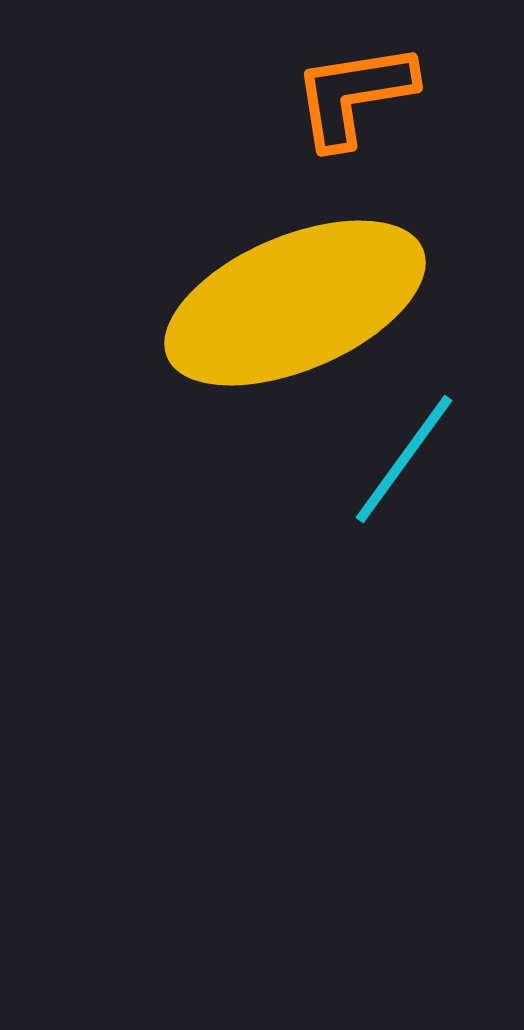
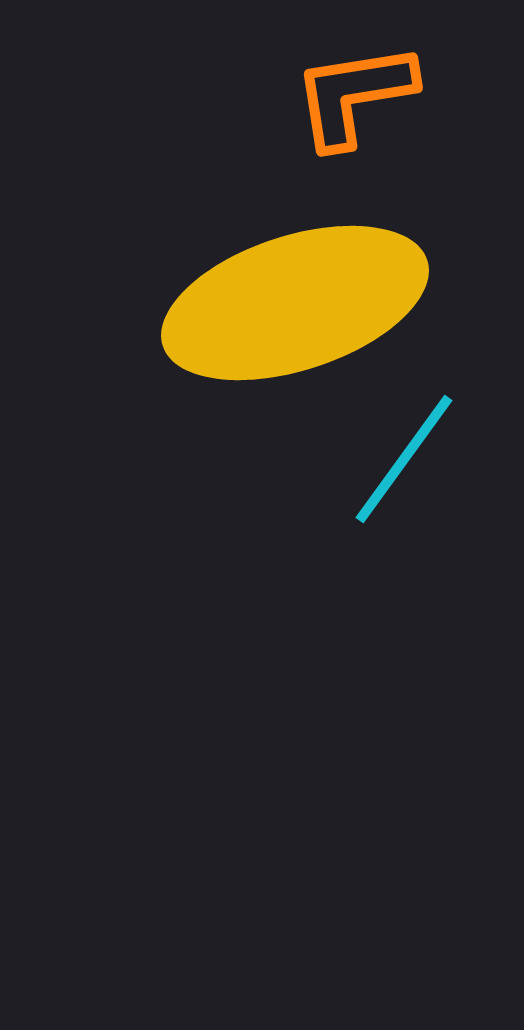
yellow ellipse: rotated 5 degrees clockwise
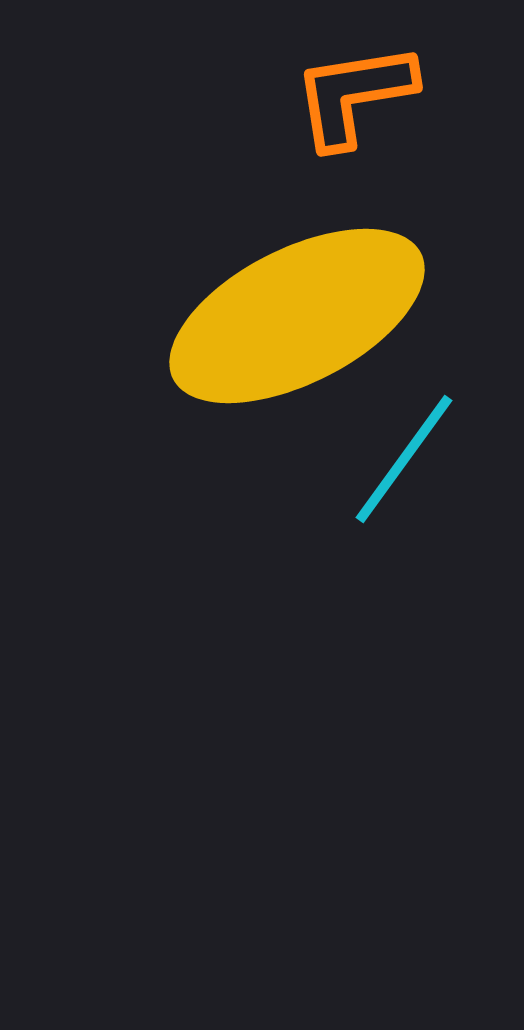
yellow ellipse: moved 2 px right, 13 px down; rotated 9 degrees counterclockwise
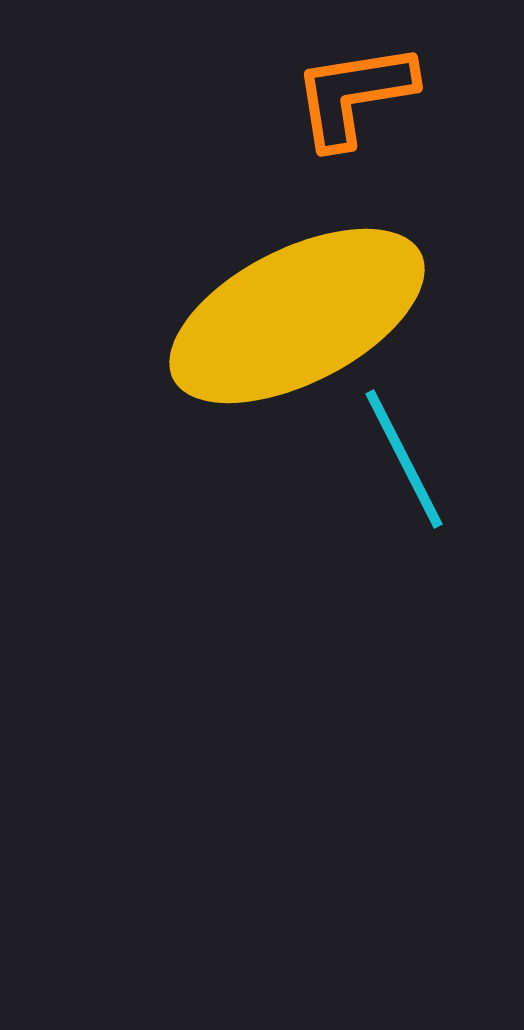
cyan line: rotated 63 degrees counterclockwise
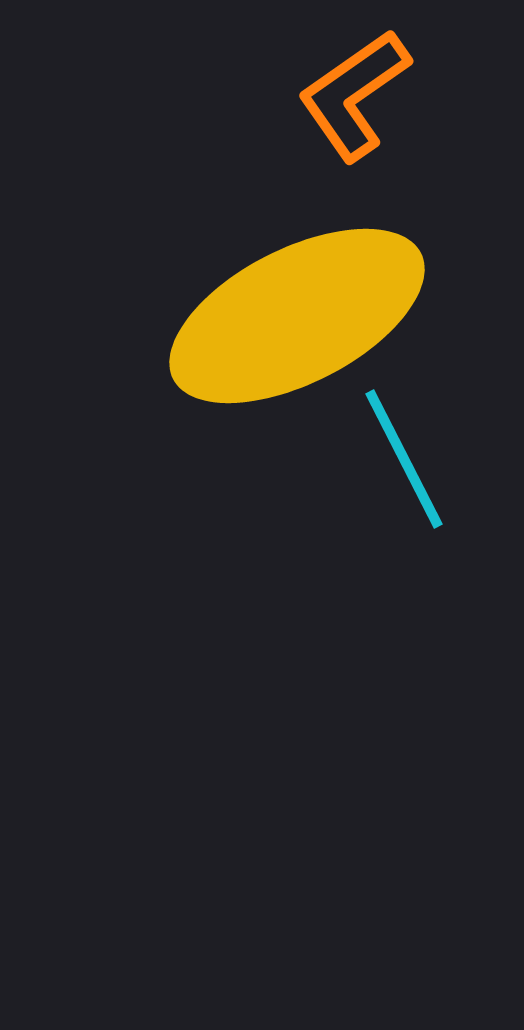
orange L-shape: rotated 26 degrees counterclockwise
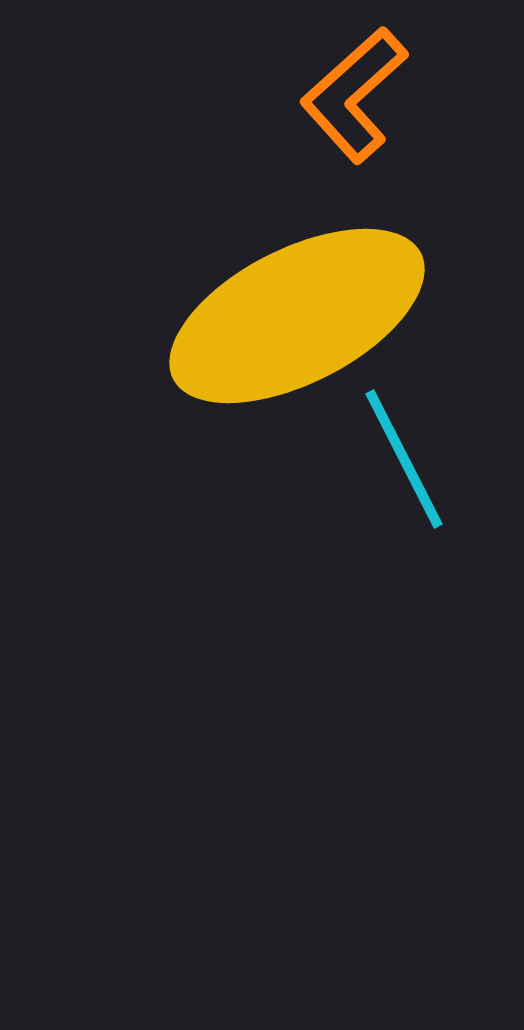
orange L-shape: rotated 7 degrees counterclockwise
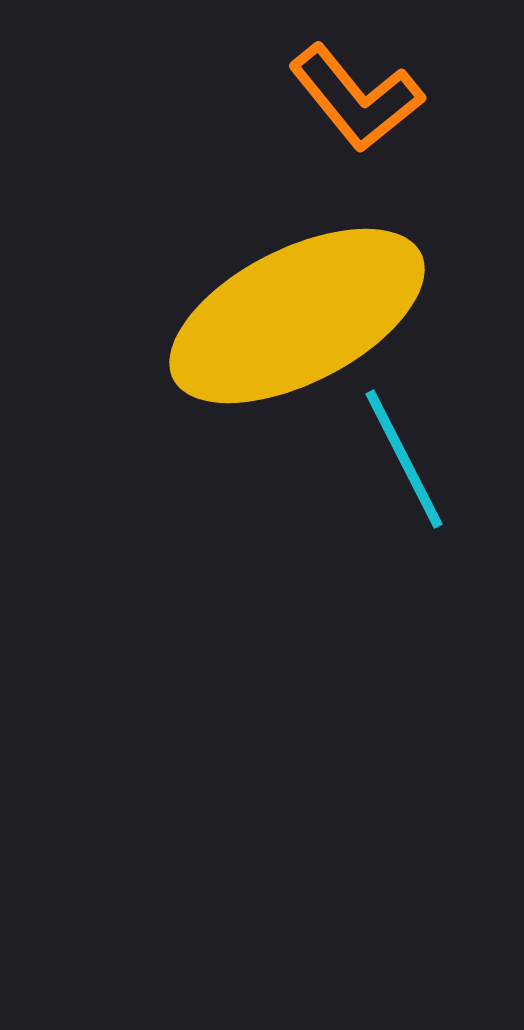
orange L-shape: moved 2 px right, 3 px down; rotated 87 degrees counterclockwise
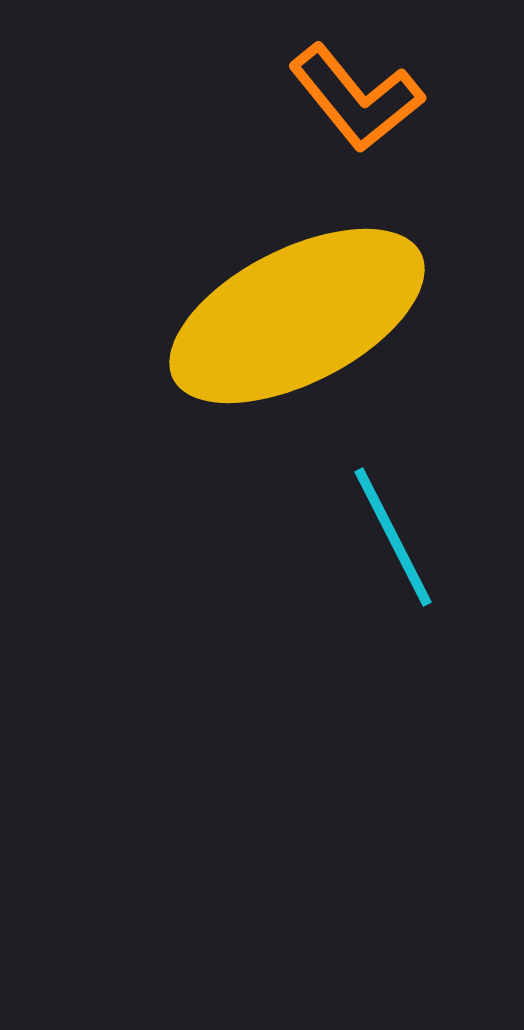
cyan line: moved 11 px left, 78 px down
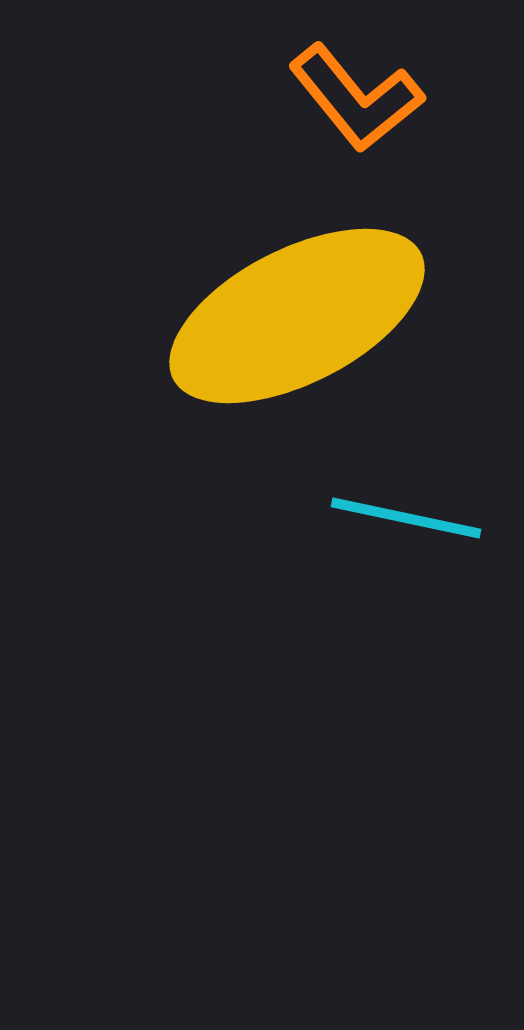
cyan line: moved 13 px right, 19 px up; rotated 51 degrees counterclockwise
